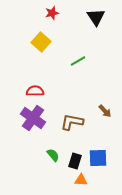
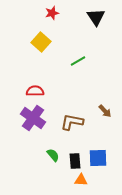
black rectangle: rotated 21 degrees counterclockwise
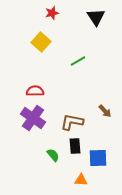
black rectangle: moved 15 px up
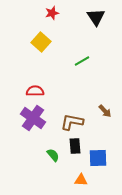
green line: moved 4 px right
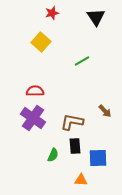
green semicircle: rotated 64 degrees clockwise
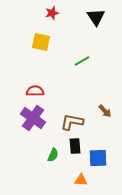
yellow square: rotated 30 degrees counterclockwise
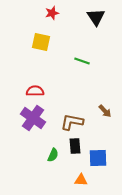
green line: rotated 49 degrees clockwise
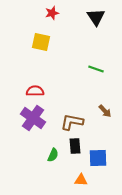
green line: moved 14 px right, 8 px down
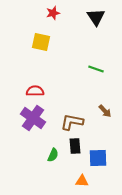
red star: moved 1 px right
orange triangle: moved 1 px right, 1 px down
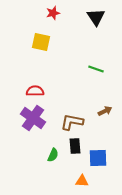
brown arrow: rotated 72 degrees counterclockwise
